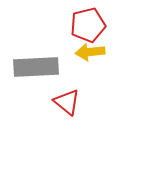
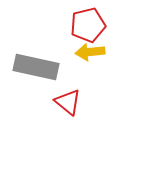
gray rectangle: rotated 15 degrees clockwise
red triangle: moved 1 px right
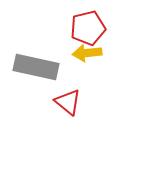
red pentagon: moved 3 px down
yellow arrow: moved 3 px left, 1 px down
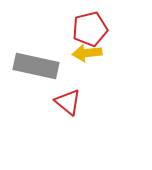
red pentagon: moved 2 px right, 1 px down
gray rectangle: moved 1 px up
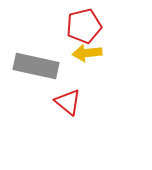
red pentagon: moved 6 px left, 3 px up
